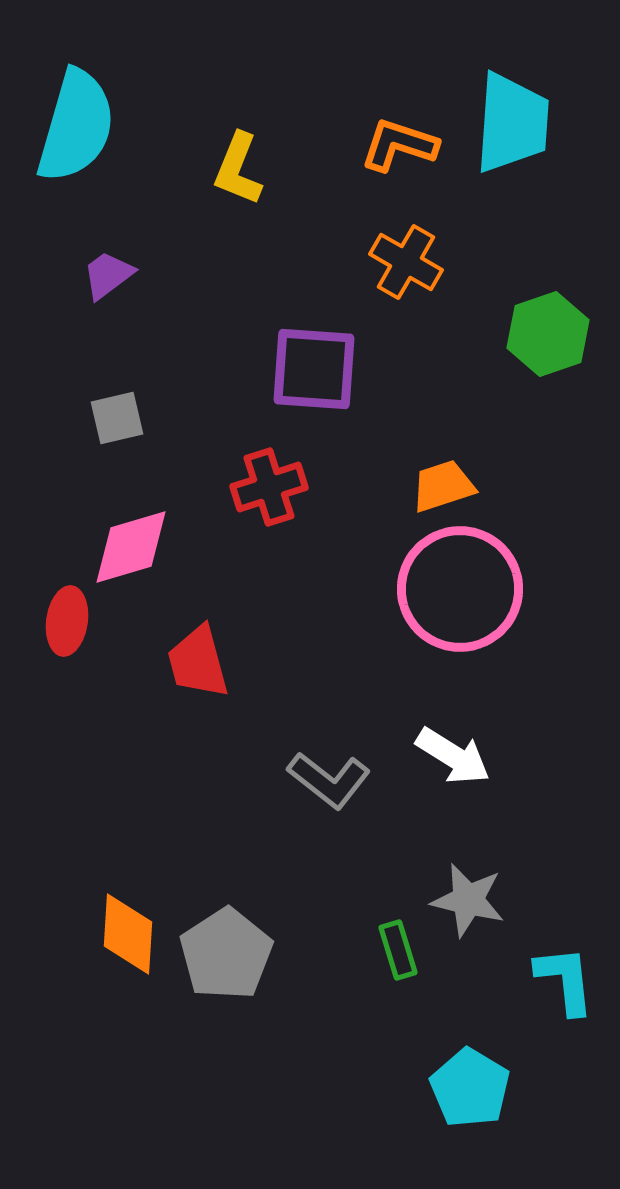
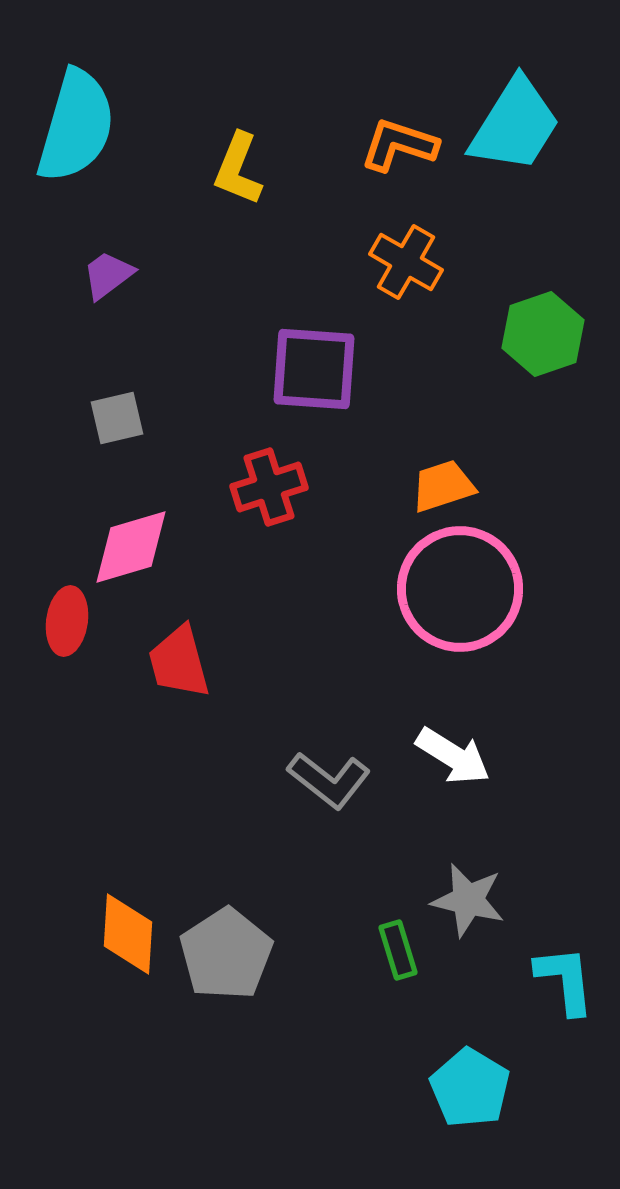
cyan trapezoid: moved 3 px right, 2 px down; rotated 28 degrees clockwise
green hexagon: moved 5 px left
red trapezoid: moved 19 px left
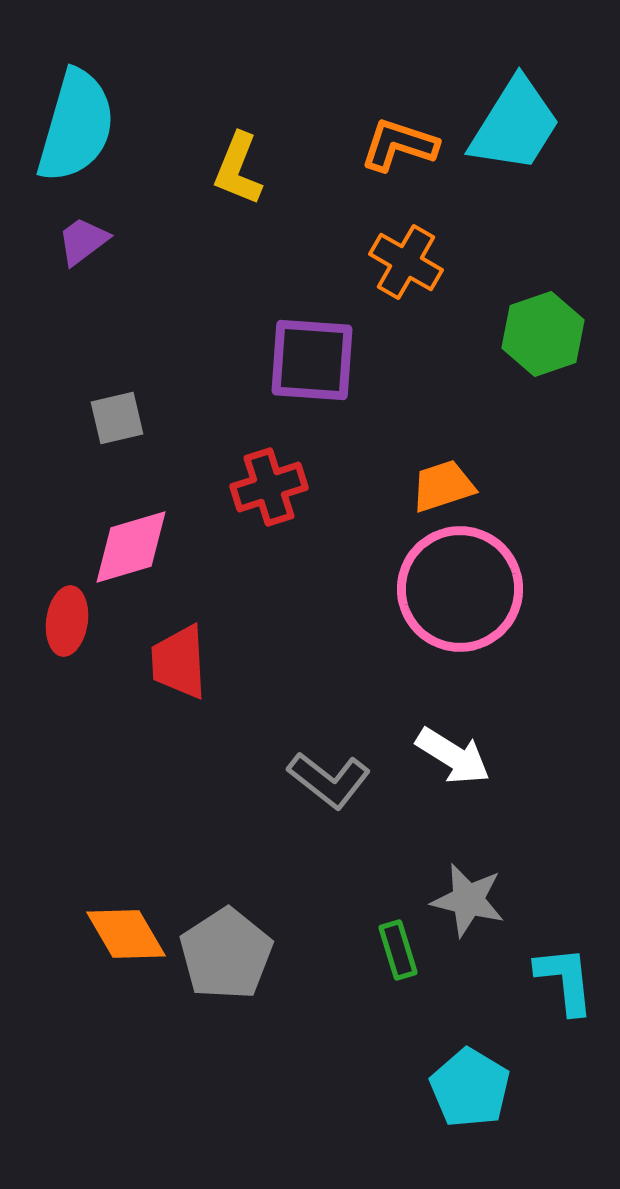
purple trapezoid: moved 25 px left, 34 px up
purple square: moved 2 px left, 9 px up
red trapezoid: rotated 12 degrees clockwise
orange diamond: moved 2 px left; rotated 34 degrees counterclockwise
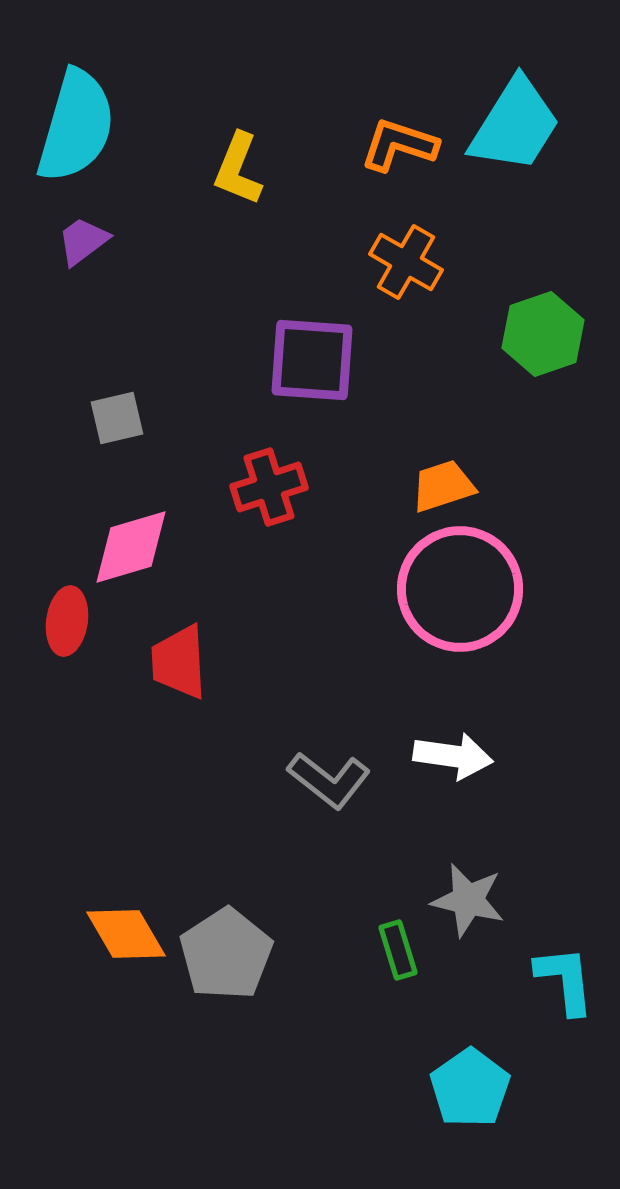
white arrow: rotated 24 degrees counterclockwise
cyan pentagon: rotated 6 degrees clockwise
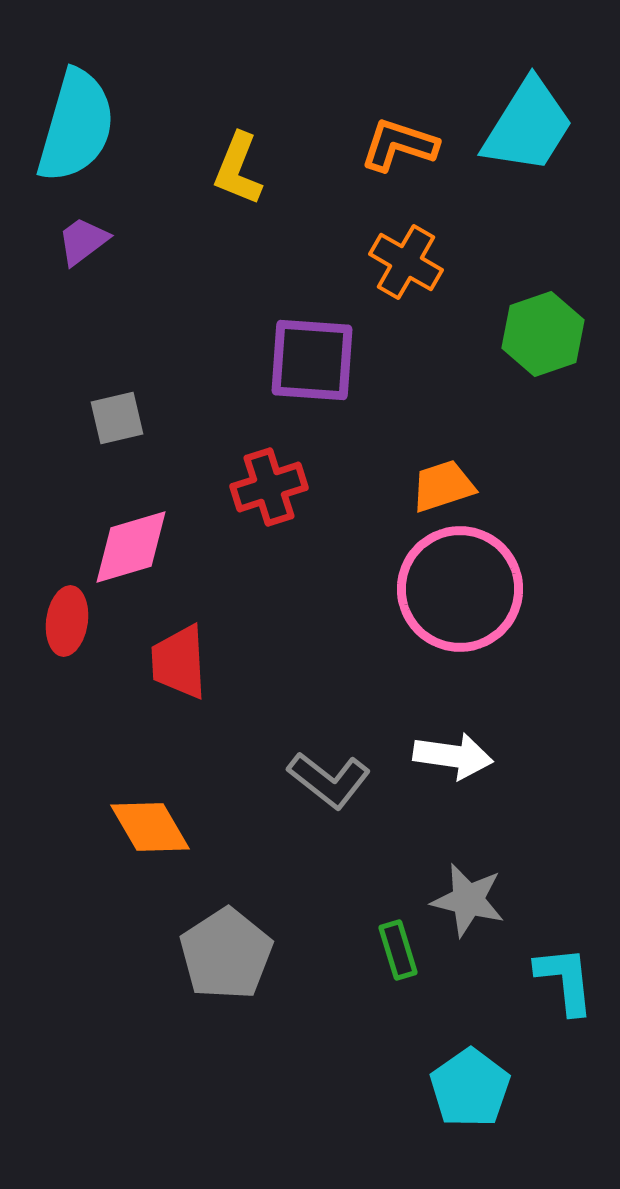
cyan trapezoid: moved 13 px right, 1 px down
orange diamond: moved 24 px right, 107 px up
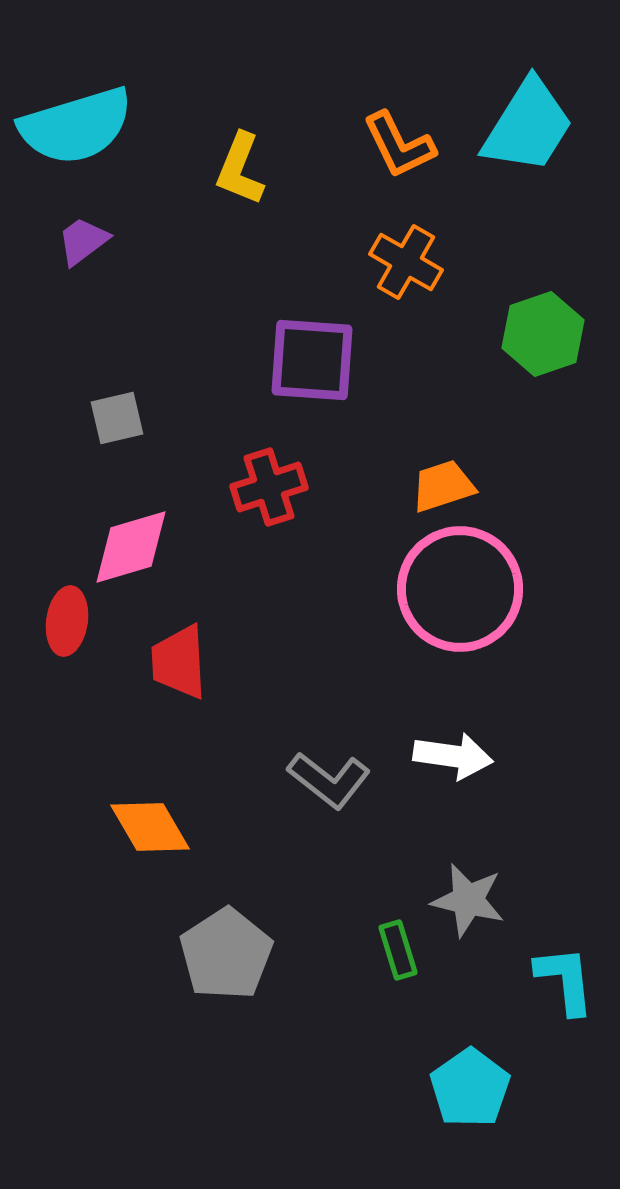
cyan semicircle: rotated 57 degrees clockwise
orange L-shape: rotated 134 degrees counterclockwise
yellow L-shape: moved 2 px right
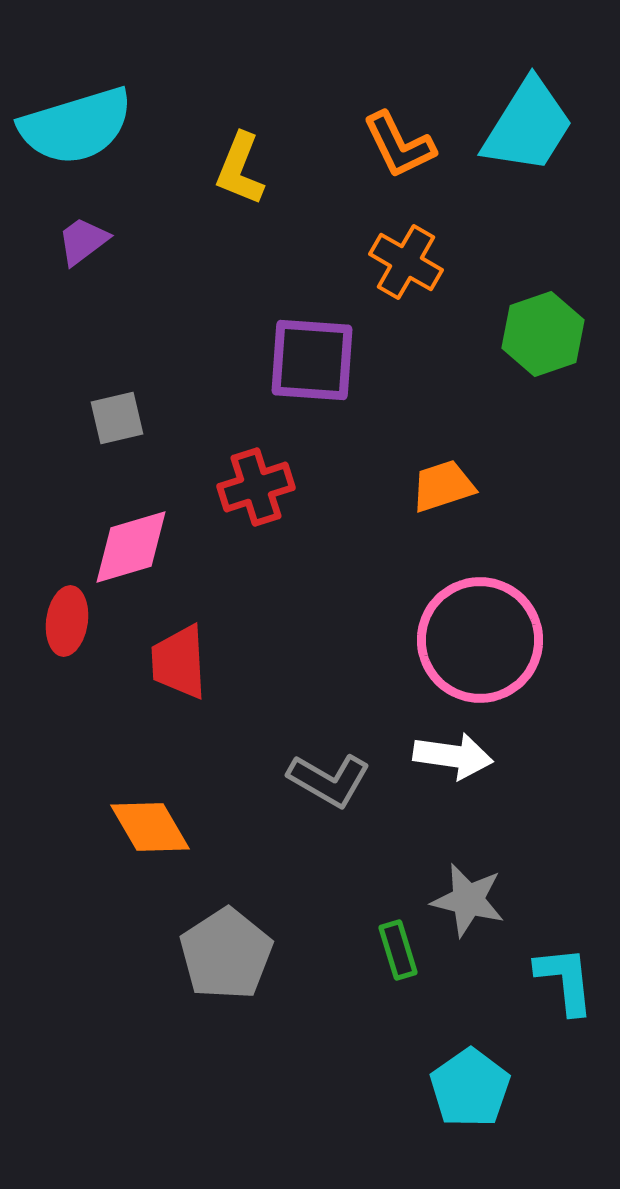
red cross: moved 13 px left
pink circle: moved 20 px right, 51 px down
gray L-shape: rotated 8 degrees counterclockwise
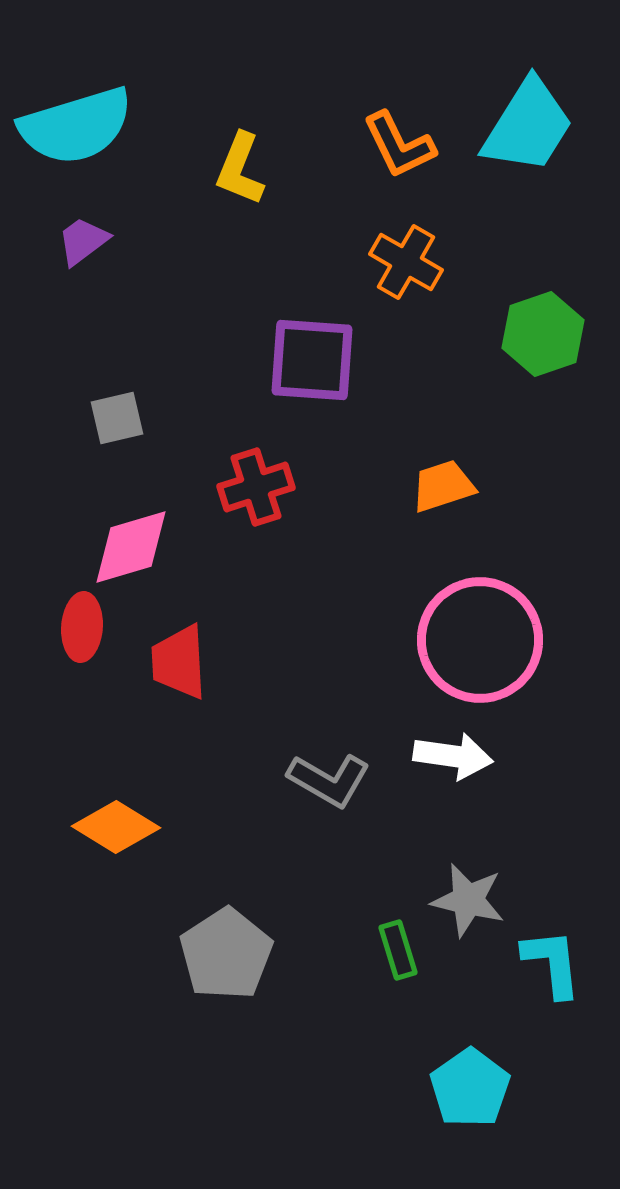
red ellipse: moved 15 px right, 6 px down; rotated 4 degrees counterclockwise
orange diamond: moved 34 px left; rotated 28 degrees counterclockwise
cyan L-shape: moved 13 px left, 17 px up
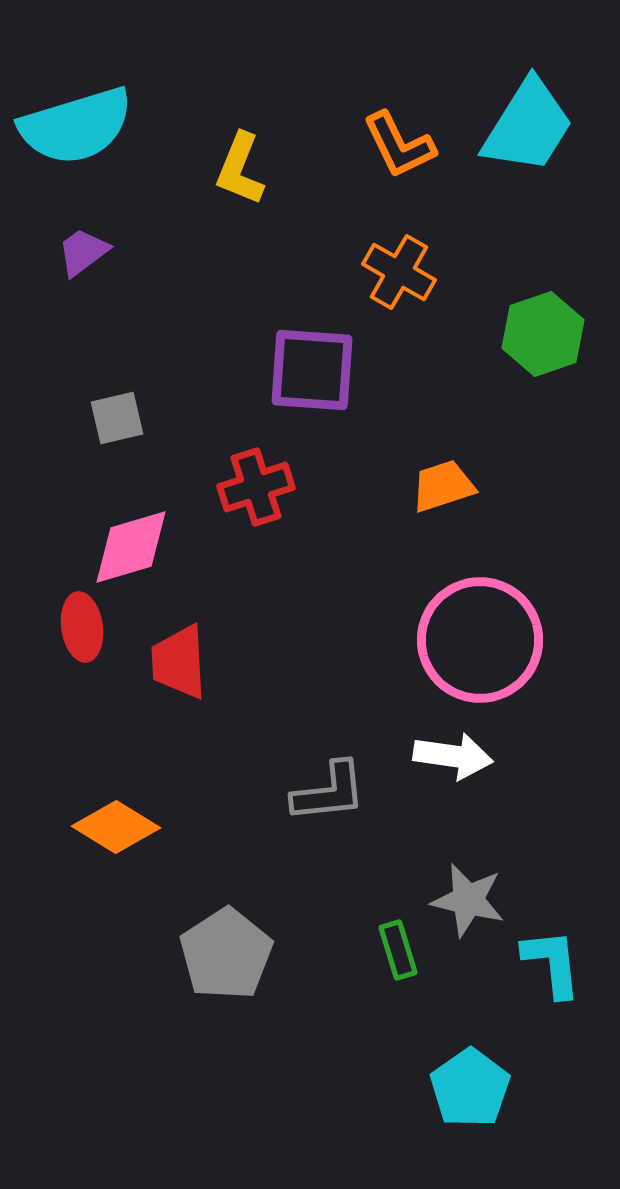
purple trapezoid: moved 11 px down
orange cross: moved 7 px left, 10 px down
purple square: moved 10 px down
red ellipse: rotated 12 degrees counterclockwise
gray L-shape: moved 12 px down; rotated 36 degrees counterclockwise
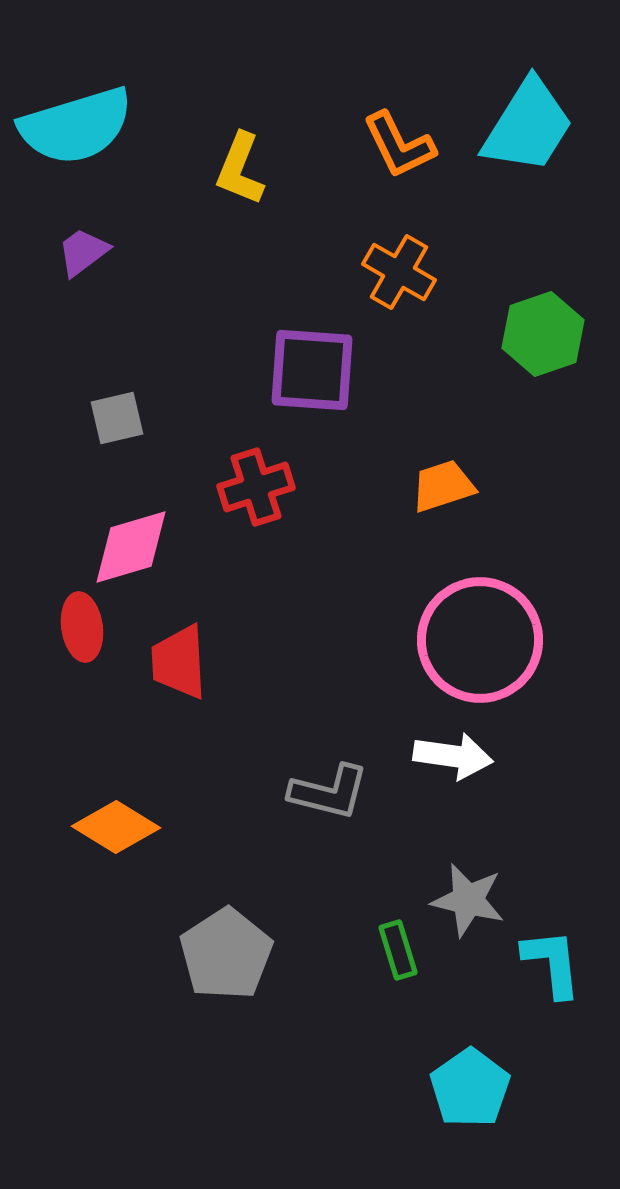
gray L-shape: rotated 20 degrees clockwise
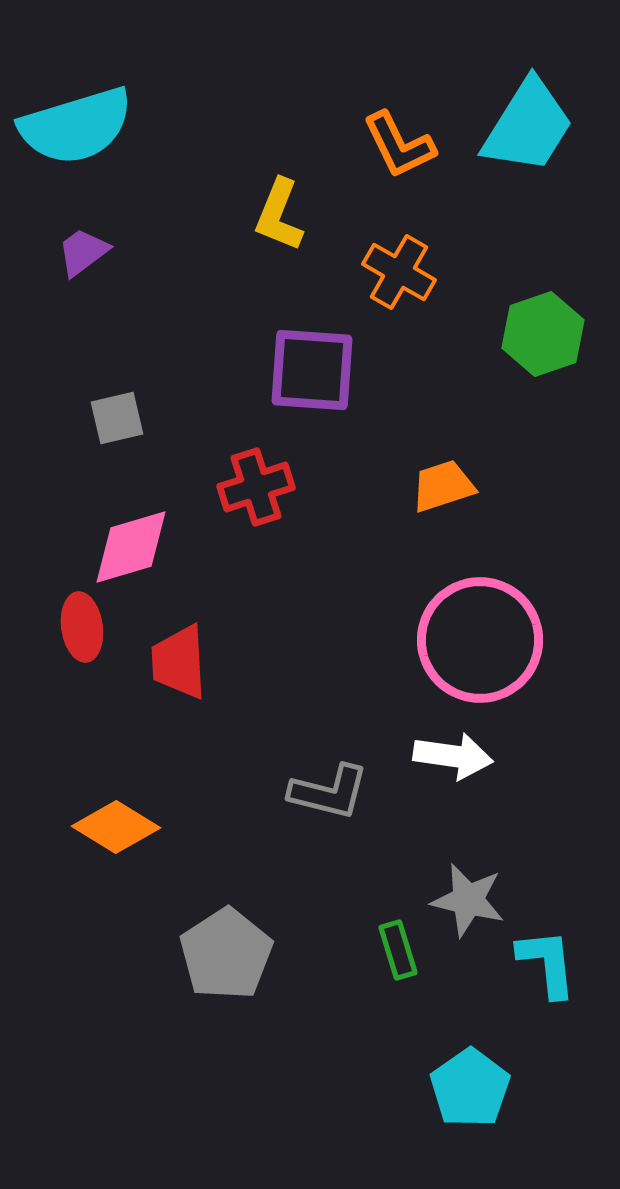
yellow L-shape: moved 39 px right, 46 px down
cyan L-shape: moved 5 px left
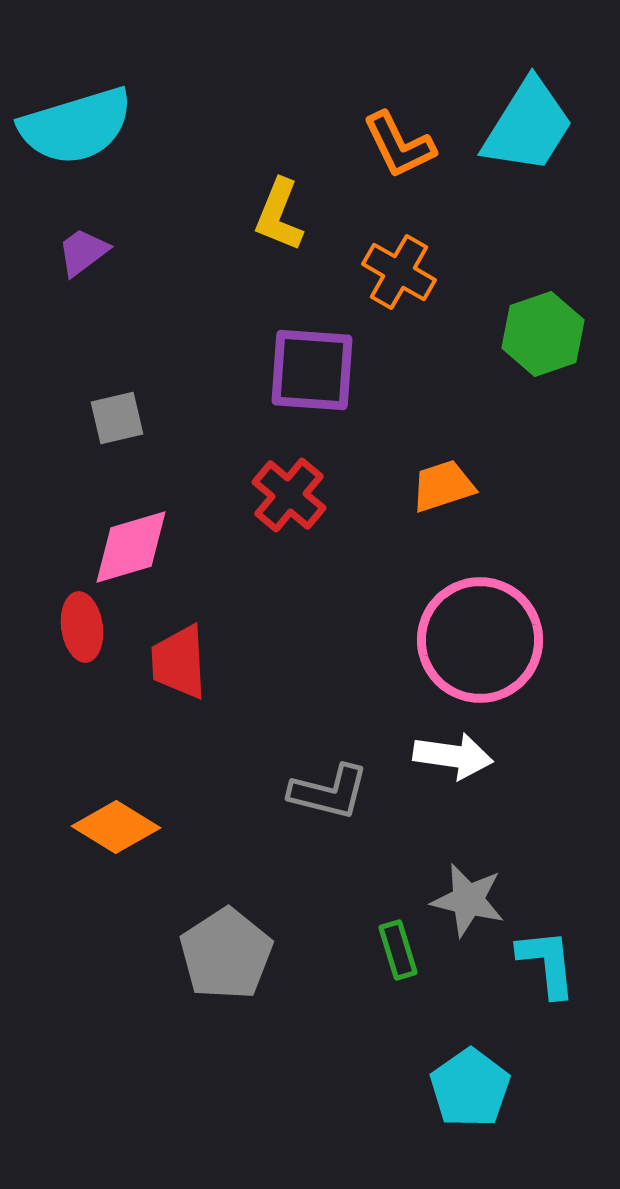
red cross: moved 33 px right, 8 px down; rotated 32 degrees counterclockwise
